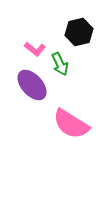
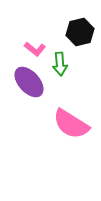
black hexagon: moved 1 px right
green arrow: rotated 20 degrees clockwise
purple ellipse: moved 3 px left, 3 px up
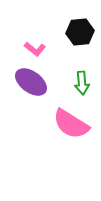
black hexagon: rotated 8 degrees clockwise
green arrow: moved 22 px right, 19 px down
purple ellipse: moved 2 px right; rotated 12 degrees counterclockwise
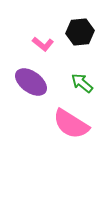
pink L-shape: moved 8 px right, 5 px up
green arrow: rotated 135 degrees clockwise
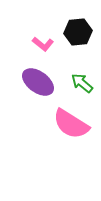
black hexagon: moved 2 px left
purple ellipse: moved 7 px right
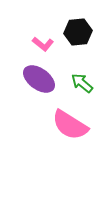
purple ellipse: moved 1 px right, 3 px up
pink semicircle: moved 1 px left, 1 px down
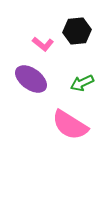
black hexagon: moved 1 px left, 1 px up
purple ellipse: moved 8 px left
green arrow: rotated 65 degrees counterclockwise
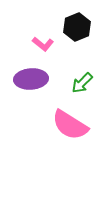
black hexagon: moved 4 px up; rotated 16 degrees counterclockwise
purple ellipse: rotated 40 degrees counterclockwise
green arrow: rotated 20 degrees counterclockwise
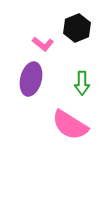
black hexagon: moved 1 px down
purple ellipse: rotated 72 degrees counterclockwise
green arrow: rotated 45 degrees counterclockwise
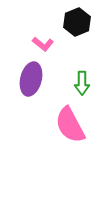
black hexagon: moved 6 px up
pink semicircle: rotated 30 degrees clockwise
